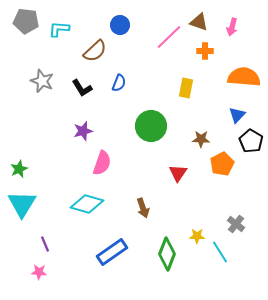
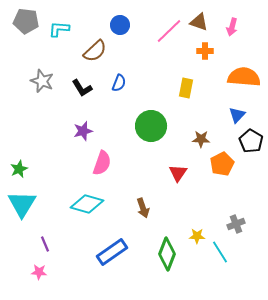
pink line: moved 6 px up
gray cross: rotated 30 degrees clockwise
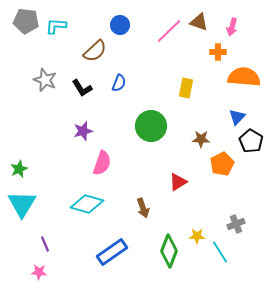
cyan L-shape: moved 3 px left, 3 px up
orange cross: moved 13 px right, 1 px down
gray star: moved 3 px right, 1 px up
blue triangle: moved 2 px down
red triangle: moved 9 px down; rotated 24 degrees clockwise
green diamond: moved 2 px right, 3 px up
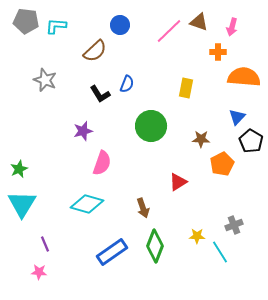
blue semicircle: moved 8 px right, 1 px down
black L-shape: moved 18 px right, 6 px down
gray cross: moved 2 px left, 1 px down
green diamond: moved 14 px left, 5 px up
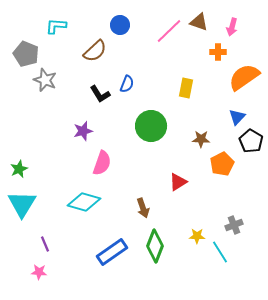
gray pentagon: moved 33 px down; rotated 15 degrees clockwise
orange semicircle: rotated 40 degrees counterclockwise
cyan diamond: moved 3 px left, 2 px up
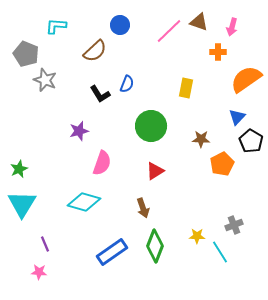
orange semicircle: moved 2 px right, 2 px down
purple star: moved 4 px left
red triangle: moved 23 px left, 11 px up
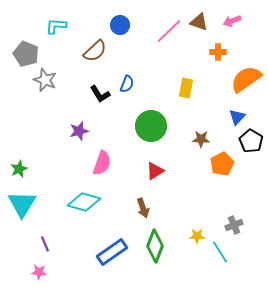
pink arrow: moved 6 px up; rotated 54 degrees clockwise
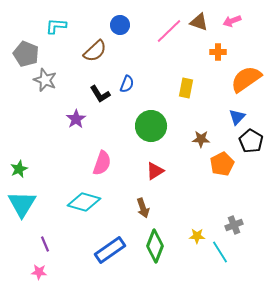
purple star: moved 3 px left, 12 px up; rotated 18 degrees counterclockwise
blue rectangle: moved 2 px left, 2 px up
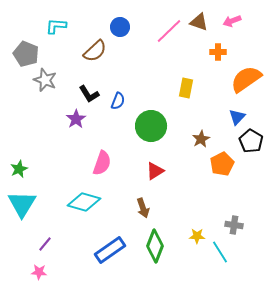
blue circle: moved 2 px down
blue semicircle: moved 9 px left, 17 px down
black L-shape: moved 11 px left
brown star: rotated 30 degrees counterclockwise
gray cross: rotated 30 degrees clockwise
purple line: rotated 63 degrees clockwise
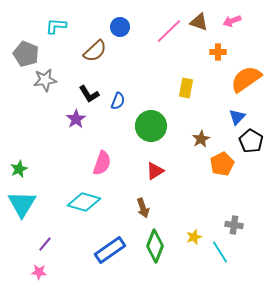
gray star: rotated 30 degrees counterclockwise
yellow star: moved 3 px left, 1 px down; rotated 21 degrees counterclockwise
